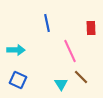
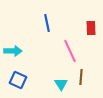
cyan arrow: moved 3 px left, 1 px down
brown line: rotated 49 degrees clockwise
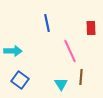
blue square: moved 2 px right; rotated 12 degrees clockwise
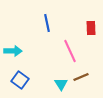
brown line: rotated 63 degrees clockwise
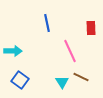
brown line: rotated 49 degrees clockwise
cyan triangle: moved 1 px right, 2 px up
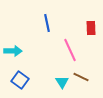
pink line: moved 1 px up
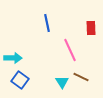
cyan arrow: moved 7 px down
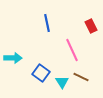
red rectangle: moved 2 px up; rotated 24 degrees counterclockwise
pink line: moved 2 px right
blue square: moved 21 px right, 7 px up
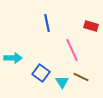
red rectangle: rotated 48 degrees counterclockwise
